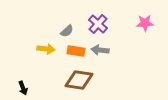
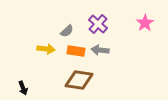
pink star: rotated 30 degrees counterclockwise
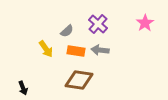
yellow arrow: rotated 48 degrees clockwise
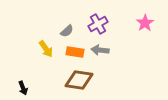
purple cross: rotated 18 degrees clockwise
orange rectangle: moved 1 px left, 1 px down
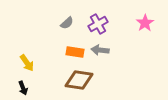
gray semicircle: moved 8 px up
yellow arrow: moved 19 px left, 14 px down
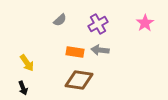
gray semicircle: moved 7 px left, 3 px up
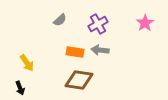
black arrow: moved 3 px left
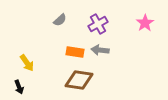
black arrow: moved 1 px left, 1 px up
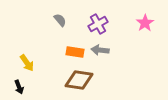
gray semicircle: rotated 88 degrees counterclockwise
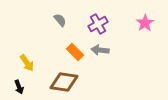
orange rectangle: rotated 36 degrees clockwise
brown diamond: moved 15 px left, 2 px down
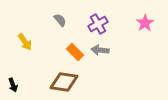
yellow arrow: moved 2 px left, 21 px up
black arrow: moved 6 px left, 2 px up
